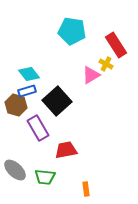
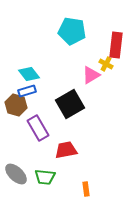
red rectangle: rotated 40 degrees clockwise
black square: moved 13 px right, 3 px down; rotated 12 degrees clockwise
gray ellipse: moved 1 px right, 4 px down
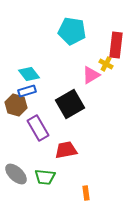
orange rectangle: moved 4 px down
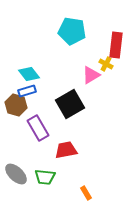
orange rectangle: rotated 24 degrees counterclockwise
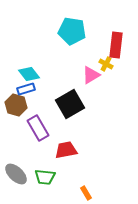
blue rectangle: moved 1 px left, 2 px up
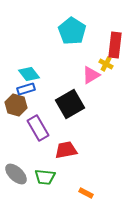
cyan pentagon: rotated 24 degrees clockwise
red rectangle: moved 1 px left
orange rectangle: rotated 32 degrees counterclockwise
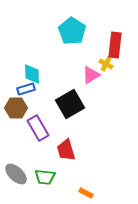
cyan diamond: moved 3 px right; rotated 35 degrees clockwise
brown hexagon: moved 3 px down; rotated 15 degrees counterclockwise
red trapezoid: rotated 95 degrees counterclockwise
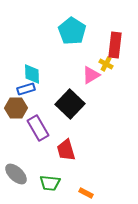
black square: rotated 16 degrees counterclockwise
green trapezoid: moved 5 px right, 6 px down
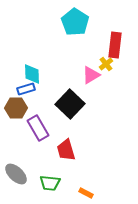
cyan pentagon: moved 3 px right, 9 px up
yellow cross: rotated 24 degrees clockwise
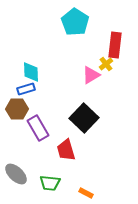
cyan diamond: moved 1 px left, 2 px up
black square: moved 14 px right, 14 px down
brown hexagon: moved 1 px right, 1 px down
